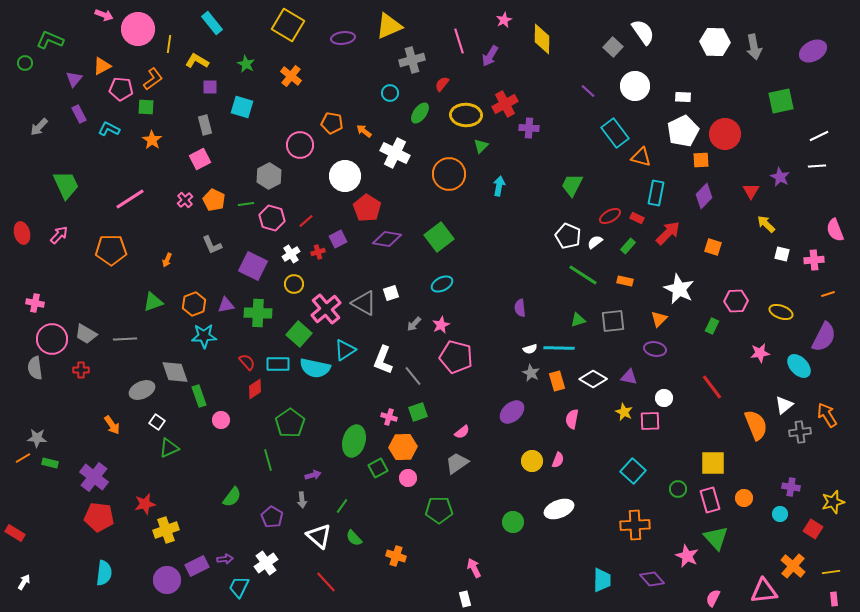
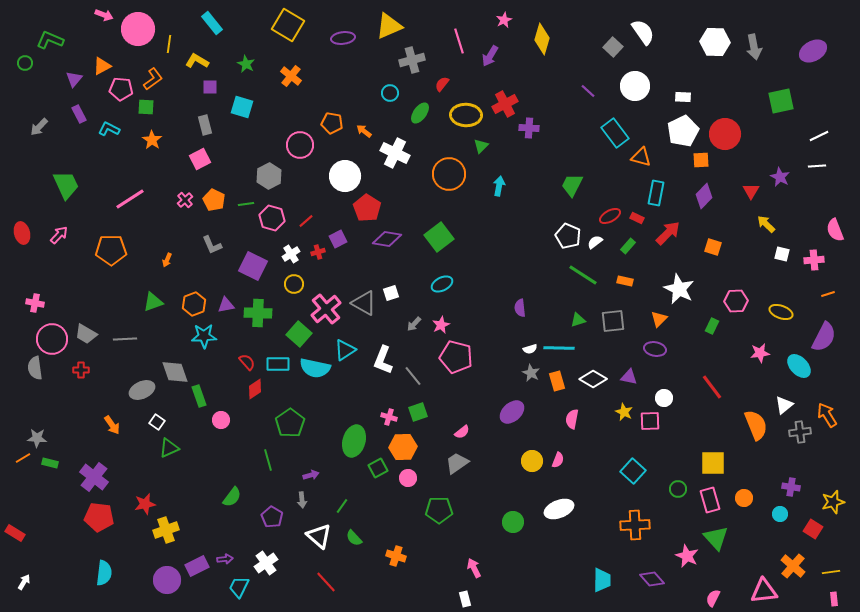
yellow diamond at (542, 39): rotated 16 degrees clockwise
purple arrow at (313, 475): moved 2 px left
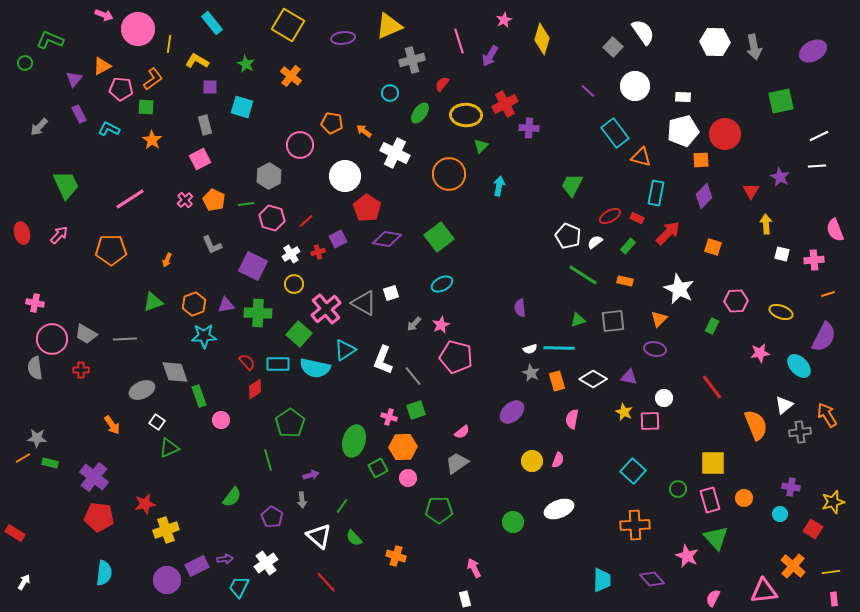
white pentagon at (683, 131): rotated 12 degrees clockwise
yellow arrow at (766, 224): rotated 42 degrees clockwise
green square at (418, 412): moved 2 px left, 2 px up
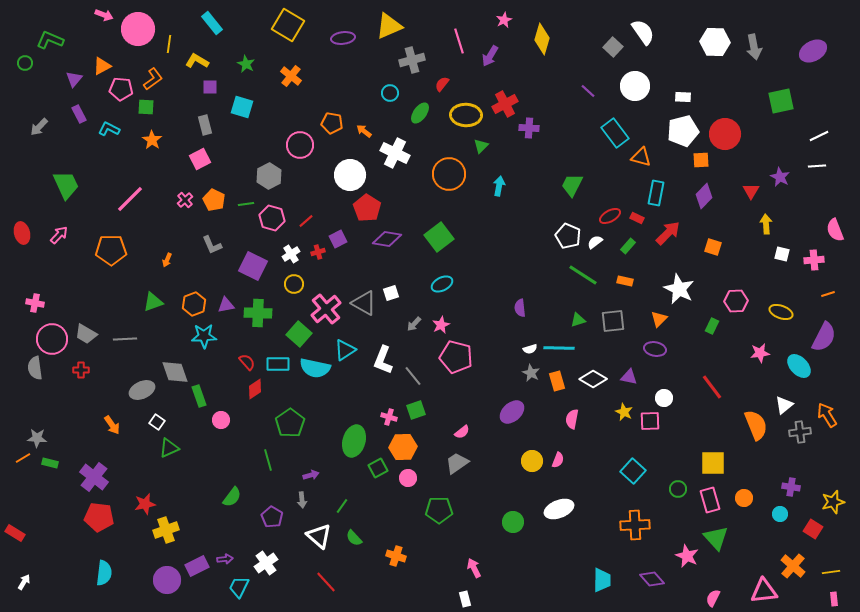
white circle at (345, 176): moved 5 px right, 1 px up
pink line at (130, 199): rotated 12 degrees counterclockwise
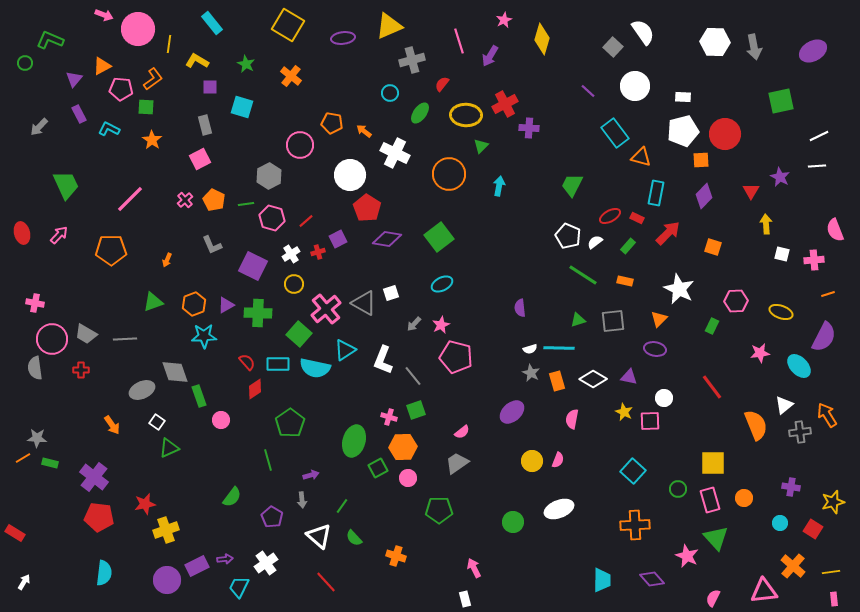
purple triangle at (226, 305): rotated 18 degrees counterclockwise
cyan circle at (780, 514): moved 9 px down
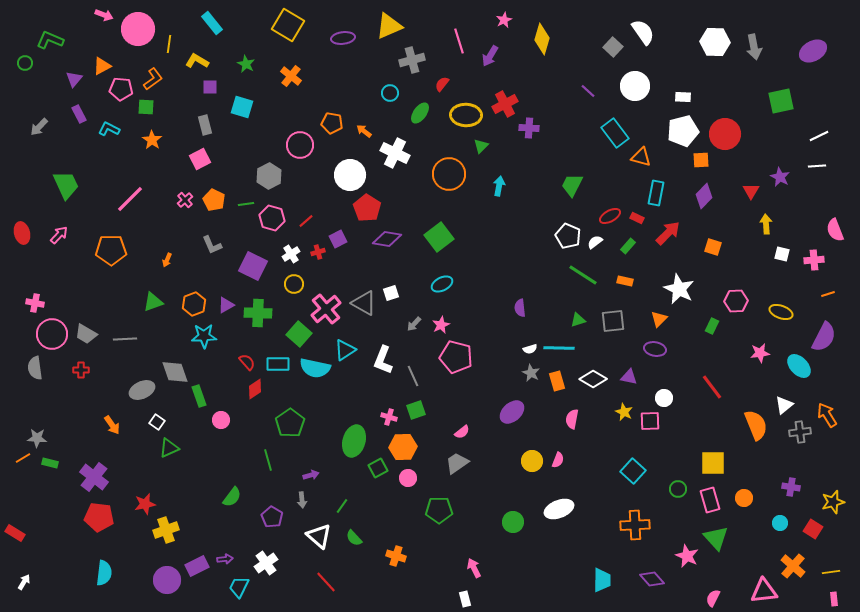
pink circle at (52, 339): moved 5 px up
gray line at (413, 376): rotated 15 degrees clockwise
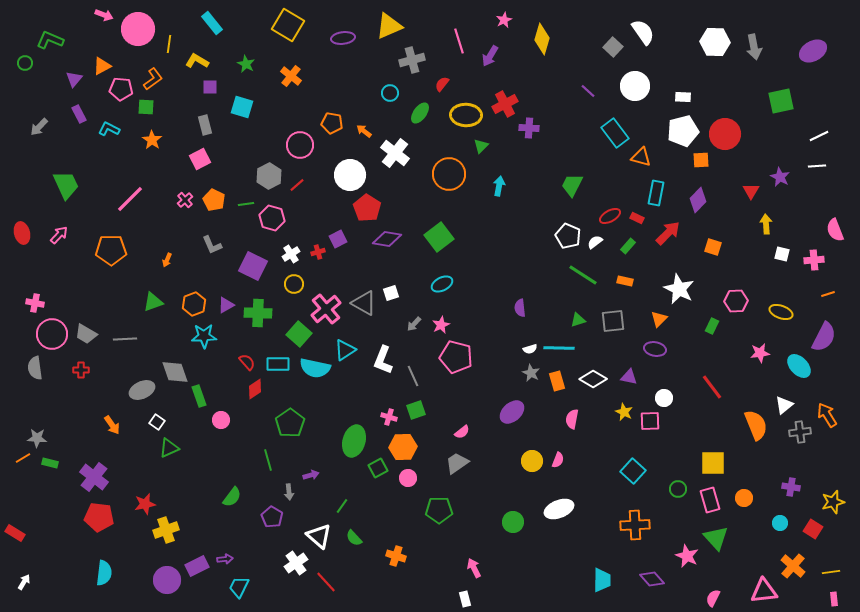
white cross at (395, 153): rotated 12 degrees clockwise
purple diamond at (704, 196): moved 6 px left, 4 px down
red line at (306, 221): moved 9 px left, 36 px up
gray arrow at (302, 500): moved 13 px left, 8 px up
white cross at (266, 563): moved 30 px right
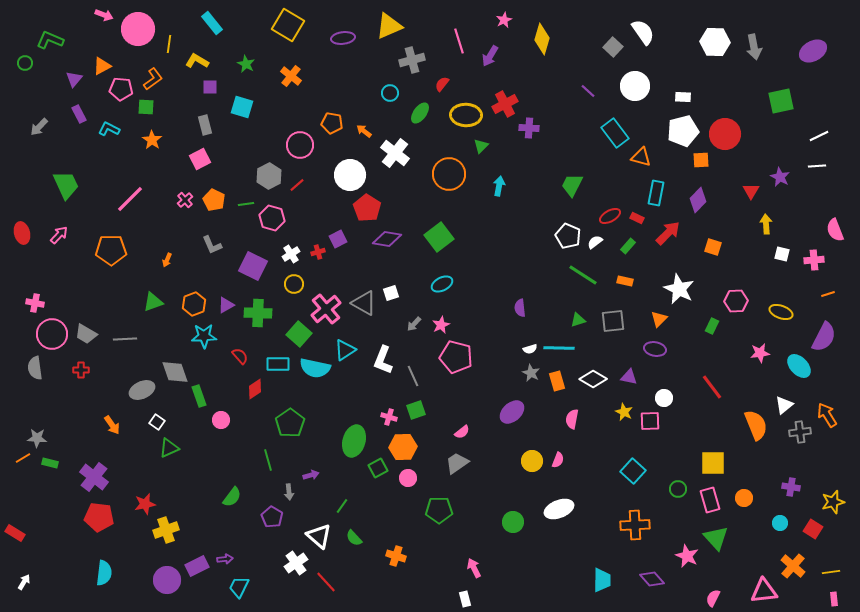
red semicircle at (247, 362): moved 7 px left, 6 px up
